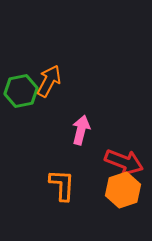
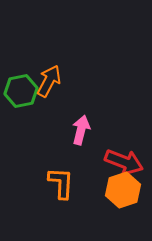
orange L-shape: moved 1 px left, 2 px up
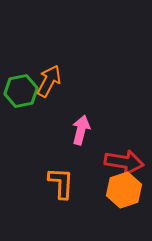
red arrow: rotated 12 degrees counterclockwise
orange hexagon: moved 1 px right
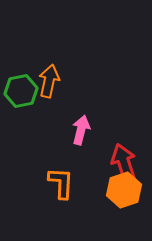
orange arrow: rotated 16 degrees counterclockwise
red arrow: moved 1 px down; rotated 117 degrees counterclockwise
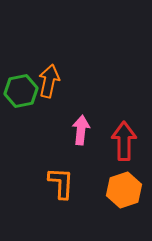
pink arrow: rotated 8 degrees counterclockwise
red arrow: moved 22 px up; rotated 18 degrees clockwise
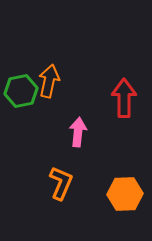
pink arrow: moved 3 px left, 2 px down
red arrow: moved 43 px up
orange L-shape: rotated 20 degrees clockwise
orange hexagon: moved 1 px right, 4 px down; rotated 16 degrees clockwise
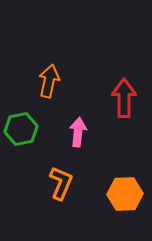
green hexagon: moved 38 px down
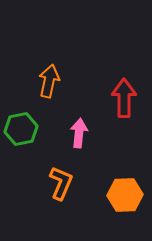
pink arrow: moved 1 px right, 1 px down
orange hexagon: moved 1 px down
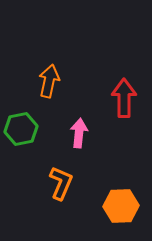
orange hexagon: moved 4 px left, 11 px down
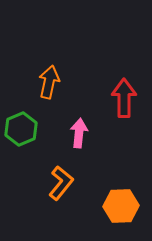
orange arrow: moved 1 px down
green hexagon: rotated 12 degrees counterclockwise
orange L-shape: rotated 16 degrees clockwise
